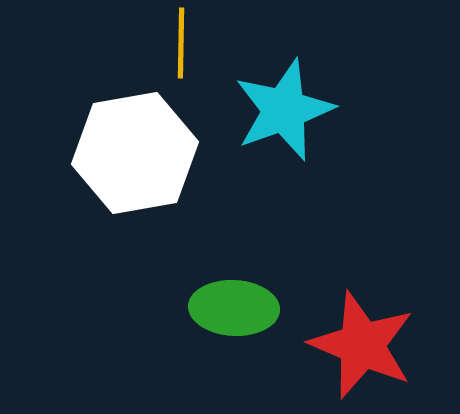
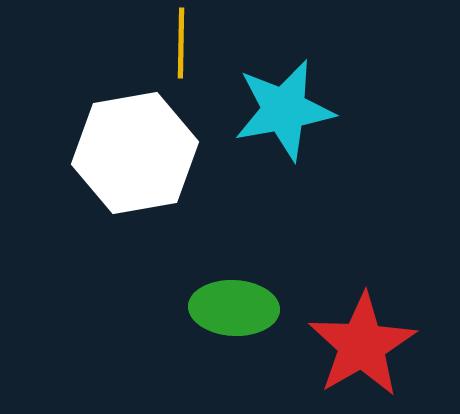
cyan star: rotated 10 degrees clockwise
red star: rotated 19 degrees clockwise
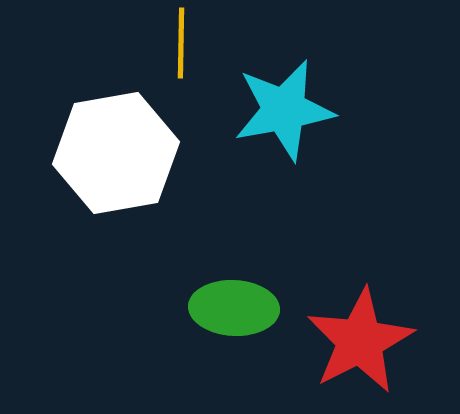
white hexagon: moved 19 px left
red star: moved 2 px left, 4 px up; rotated 3 degrees clockwise
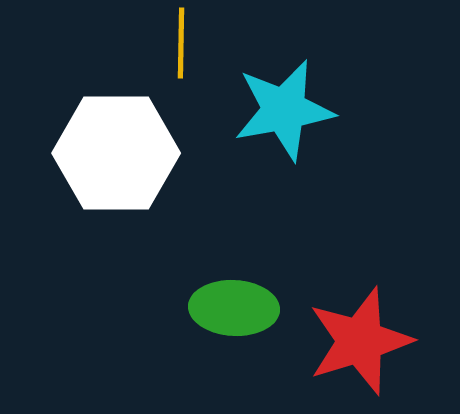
white hexagon: rotated 10 degrees clockwise
red star: rotated 10 degrees clockwise
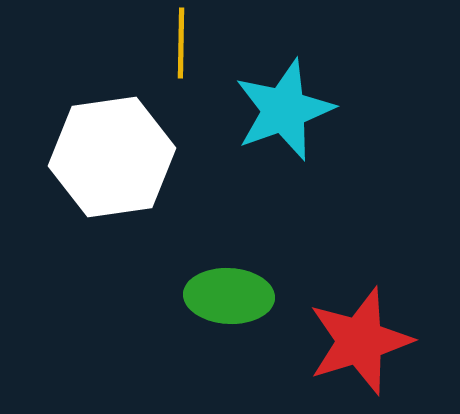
cyan star: rotated 10 degrees counterclockwise
white hexagon: moved 4 px left, 4 px down; rotated 8 degrees counterclockwise
green ellipse: moved 5 px left, 12 px up
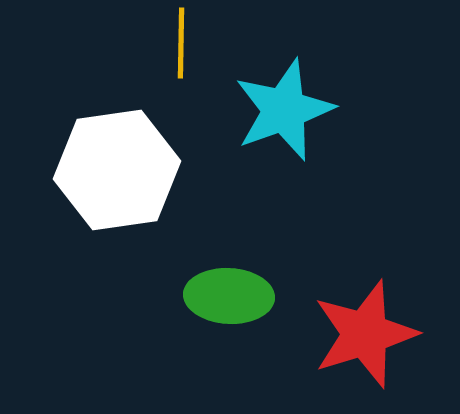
white hexagon: moved 5 px right, 13 px down
red star: moved 5 px right, 7 px up
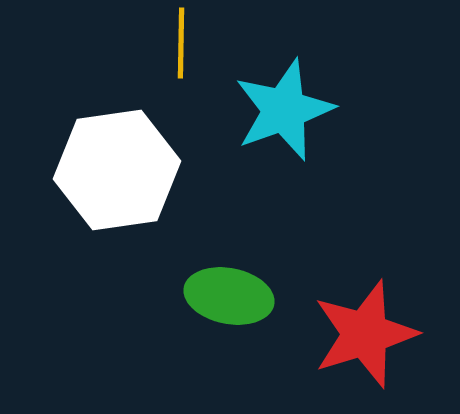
green ellipse: rotated 8 degrees clockwise
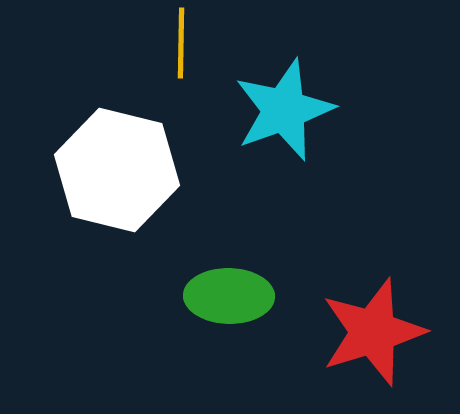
white hexagon: rotated 22 degrees clockwise
green ellipse: rotated 10 degrees counterclockwise
red star: moved 8 px right, 2 px up
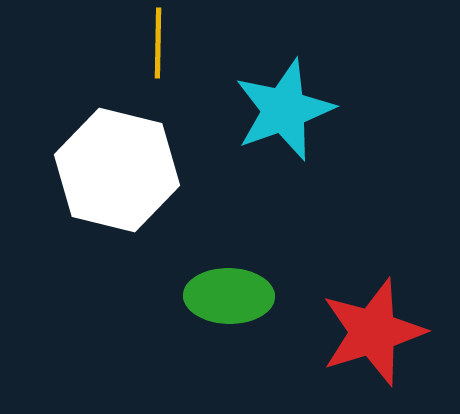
yellow line: moved 23 px left
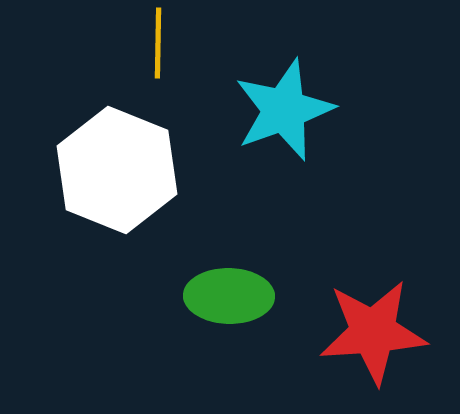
white hexagon: rotated 8 degrees clockwise
red star: rotated 13 degrees clockwise
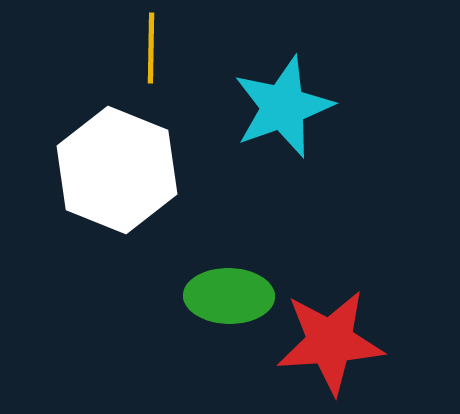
yellow line: moved 7 px left, 5 px down
cyan star: moved 1 px left, 3 px up
red star: moved 43 px left, 10 px down
